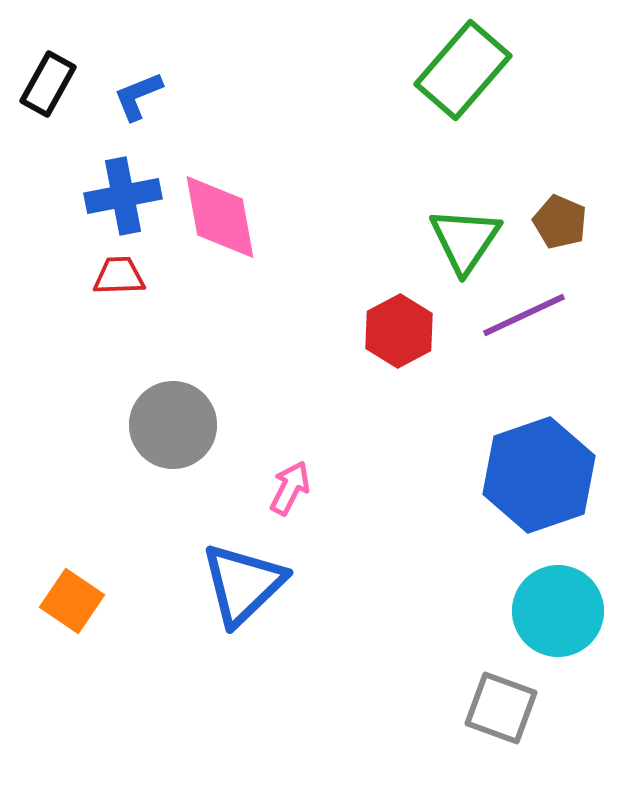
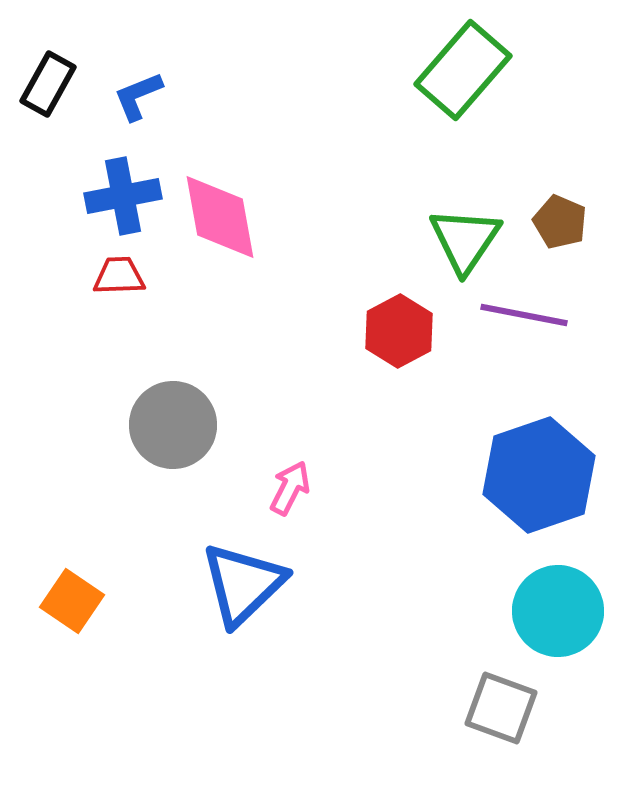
purple line: rotated 36 degrees clockwise
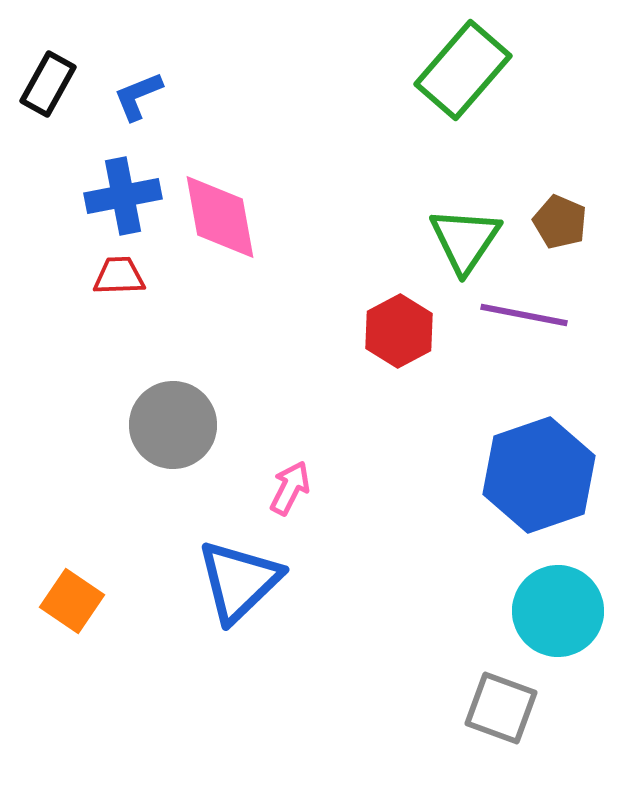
blue triangle: moved 4 px left, 3 px up
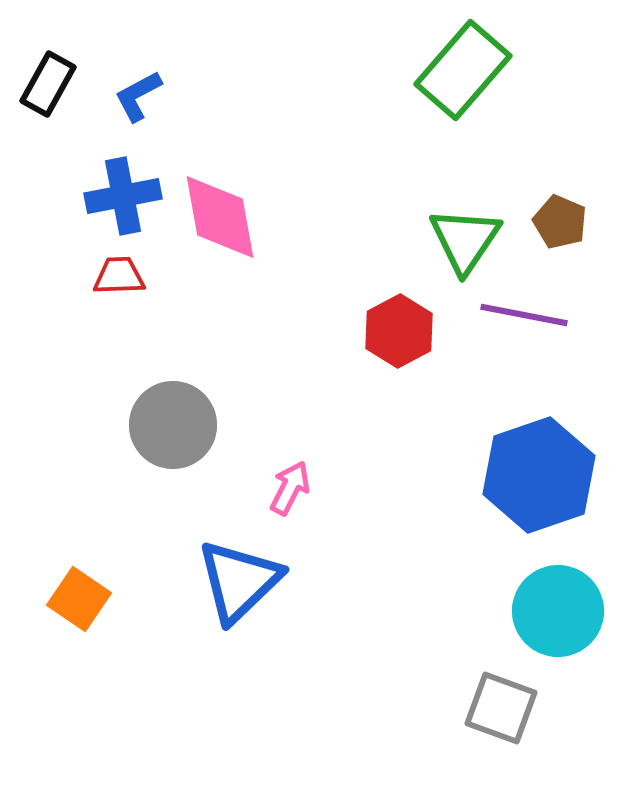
blue L-shape: rotated 6 degrees counterclockwise
orange square: moved 7 px right, 2 px up
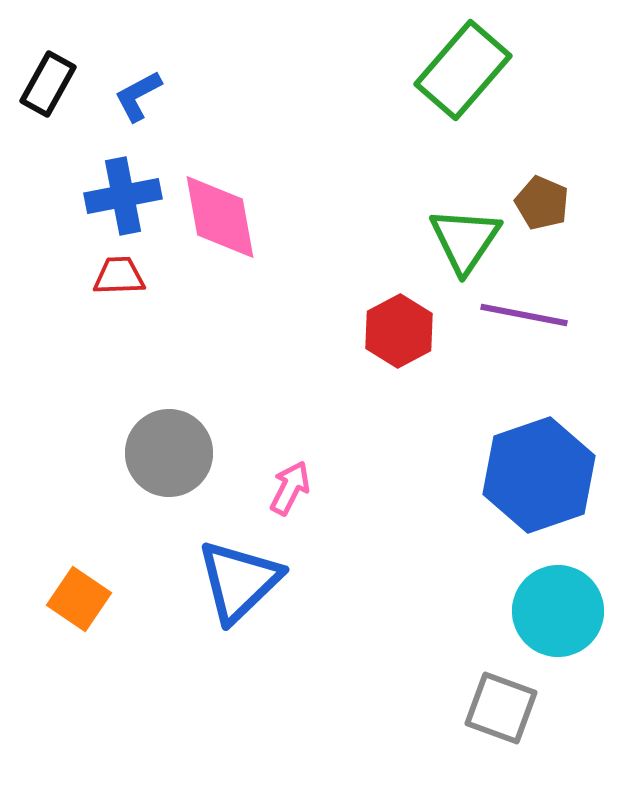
brown pentagon: moved 18 px left, 19 px up
gray circle: moved 4 px left, 28 px down
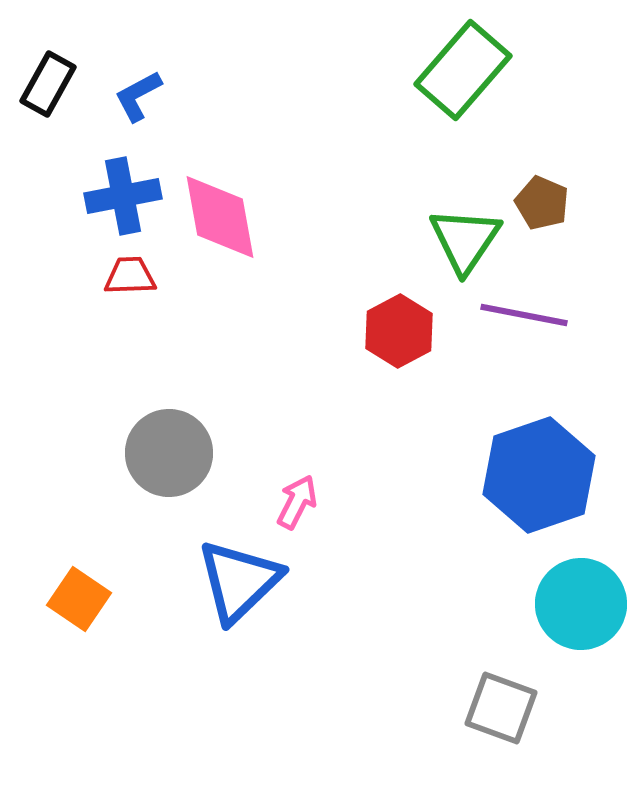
red trapezoid: moved 11 px right
pink arrow: moved 7 px right, 14 px down
cyan circle: moved 23 px right, 7 px up
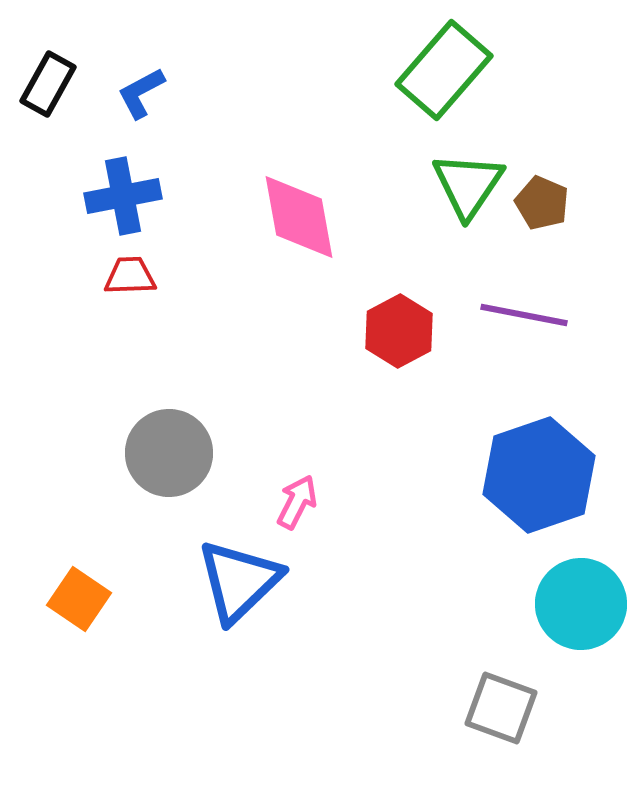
green rectangle: moved 19 px left
blue L-shape: moved 3 px right, 3 px up
pink diamond: moved 79 px right
green triangle: moved 3 px right, 55 px up
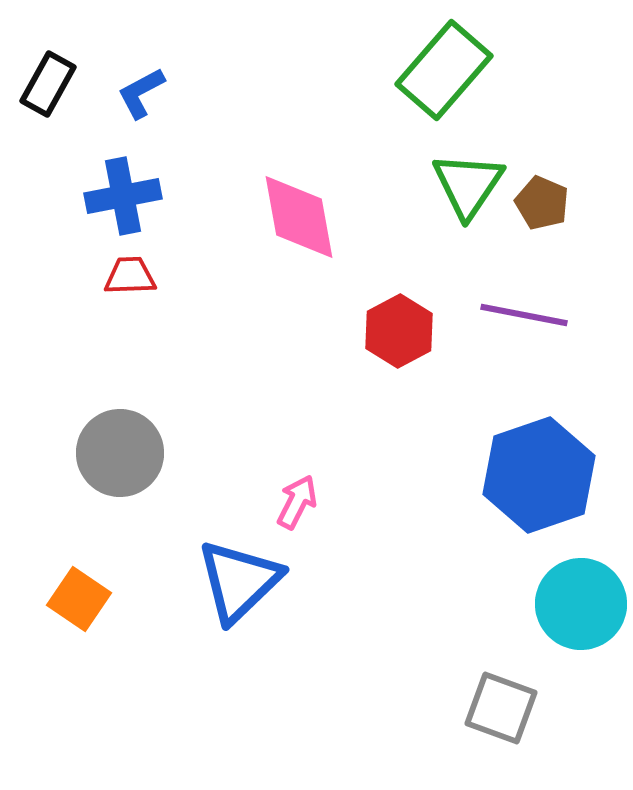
gray circle: moved 49 px left
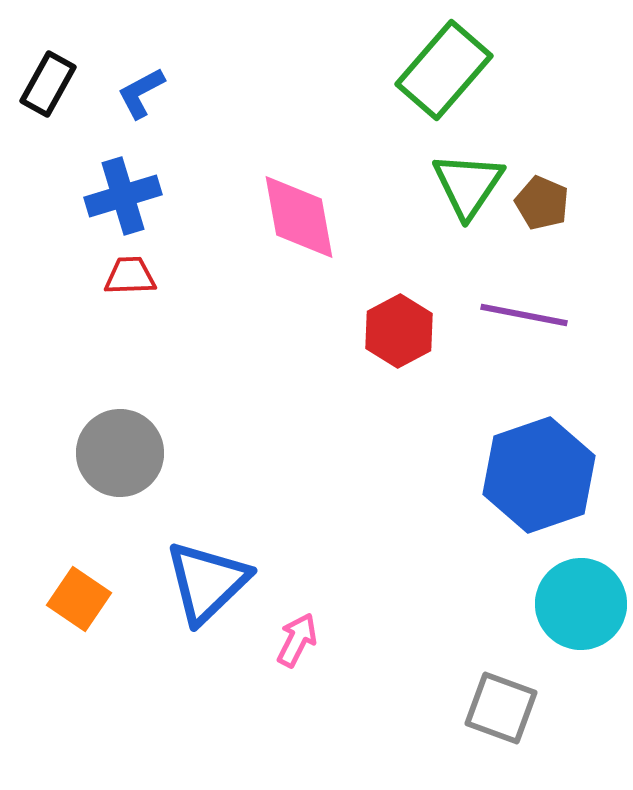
blue cross: rotated 6 degrees counterclockwise
pink arrow: moved 138 px down
blue triangle: moved 32 px left, 1 px down
